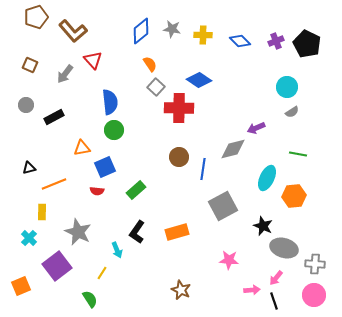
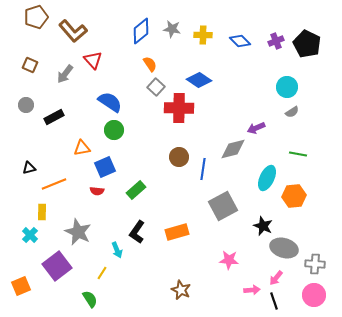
blue semicircle at (110, 102): rotated 50 degrees counterclockwise
cyan cross at (29, 238): moved 1 px right, 3 px up
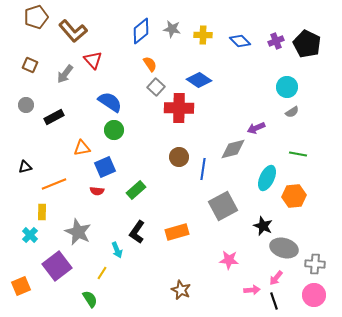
black triangle at (29, 168): moved 4 px left, 1 px up
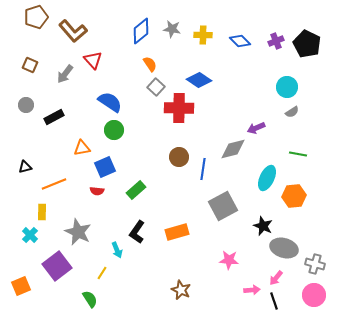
gray cross at (315, 264): rotated 12 degrees clockwise
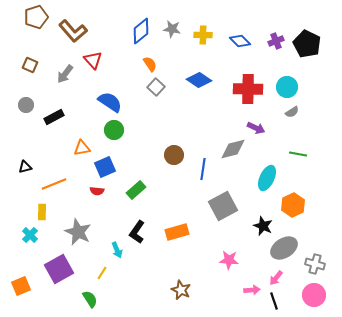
red cross at (179, 108): moved 69 px right, 19 px up
purple arrow at (256, 128): rotated 132 degrees counterclockwise
brown circle at (179, 157): moved 5 px left, 2 px up
orange hexagon at (294, 196): moved 1 px left, 9 px down; rotated 20 degrees counterclockwise
gray ellipse at (284, 248): rotated 48 degrees counterclockwise
purple square at (57, 266): moved 2 px right, 3 px down; rotated 8 degrees clockwise
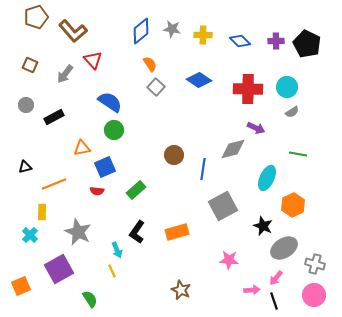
purple cross at (276, 41): rotated 21 degrees clockwise
yellow line at (102, 273): moved 10 px right, 2 px up; rotated 56 degrees counterclockwise
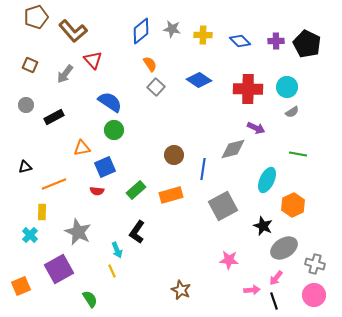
cyan ellipse at (267, 178): moved 2 px down
orange rectangle at (177, 232): moved 6 px left, 37 px up
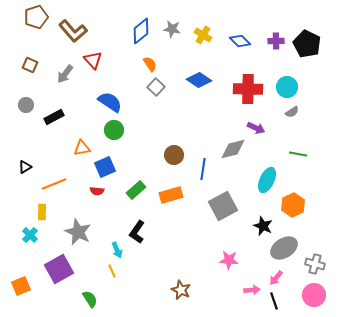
yellow cross at (203, 35): rotated 30 degrees clockwise
black triangle at (25, 167): rotated 16 degrees counterclockwise
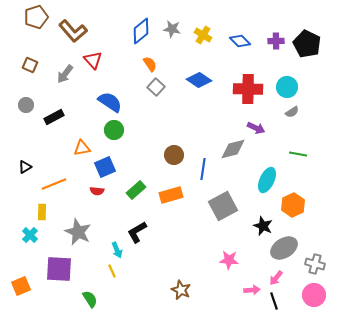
black L-shape at (137, 232): rotated 25 degrees clockwise
purple square at (59, 269): rotated 32 degrees clockwise
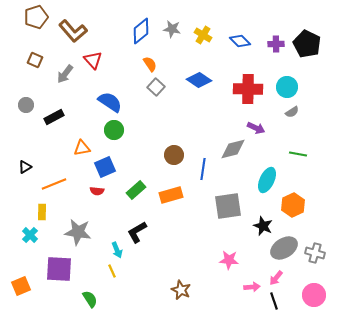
purple cross at (276, 41): moved 3 px down
brown square at (30, 65): moved 5 px right, 5 px up
gray square at (223, 206): moved 5 px right; rotated 20 degrees clockwise
gray star at (78, 232): rotated 16 degrees counterclockwise
gray cross at (315, 264): moved 11 px up
pink arrow at (252, 290): moved 3 px up
